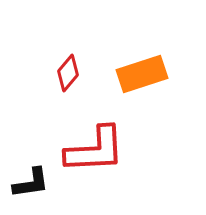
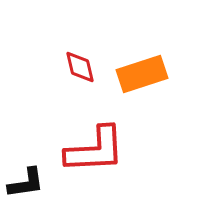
red diamond: moved 12 px right, 6 px up; rotated 54 degrees counterclockwise
black L-shape: moved 5 px left
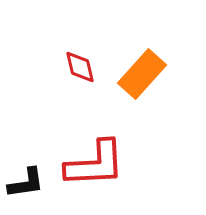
orange rectangle: rotated 30 degrees counterclockwise
red L-shape: moved 14 px down
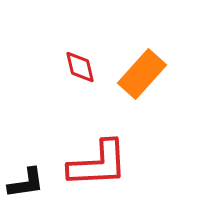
red L-shape: moved 3 px right
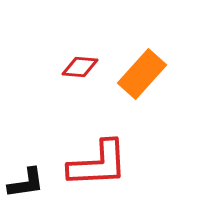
red diamond: rotated 72 degrees counterclockwise
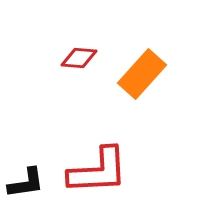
red diamond: moved 1 px left, 9 px up
red L-shape: moved 7 px down
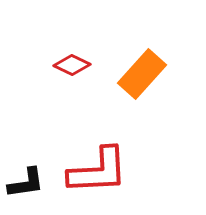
red diamond: moved 7 px left, 7 px down; rotated 21 degrees clockwise
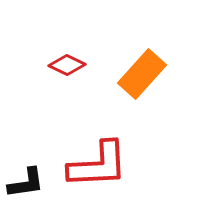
red diamond: moved 5 px left
red L-shape: moved 6 px up
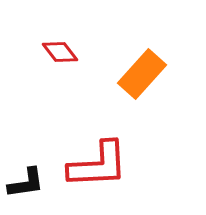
red diamond: moved 7 px left, 13 px up; rotated 27 degrees clockwise
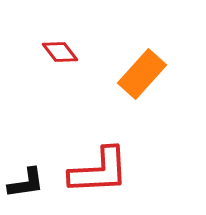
red L-shape: moved 1 px right, 6 px down
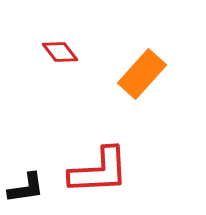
black L-shape: moved 5 px down
